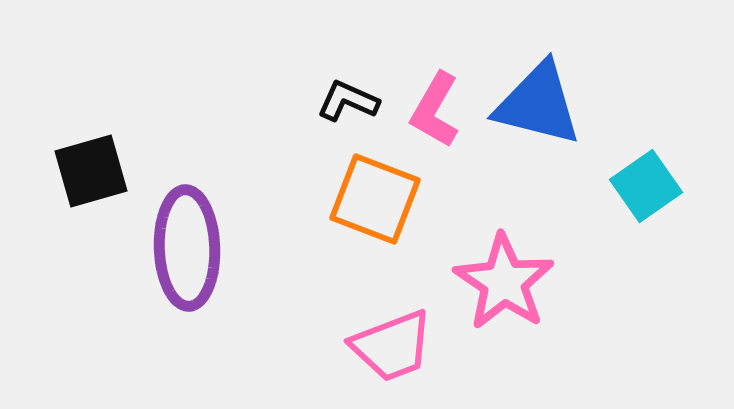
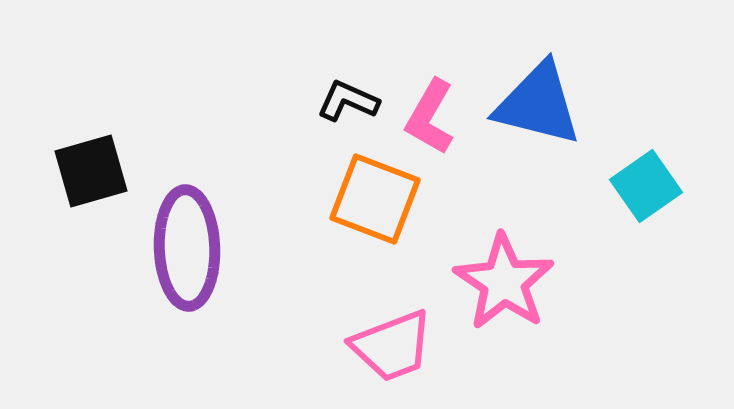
pink L-shape: moved 5 px left, 7 px down
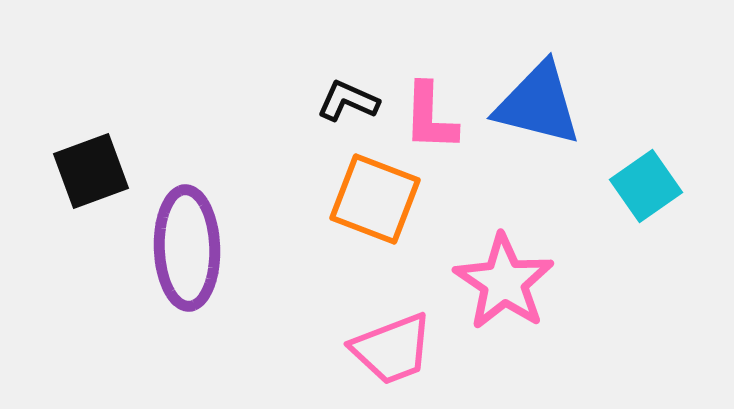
pink L-shape: rotated 28 degrees counterclockwise
black square: rotated 4 degrees counterclockwise
pink trapezoid: moved 3 px down
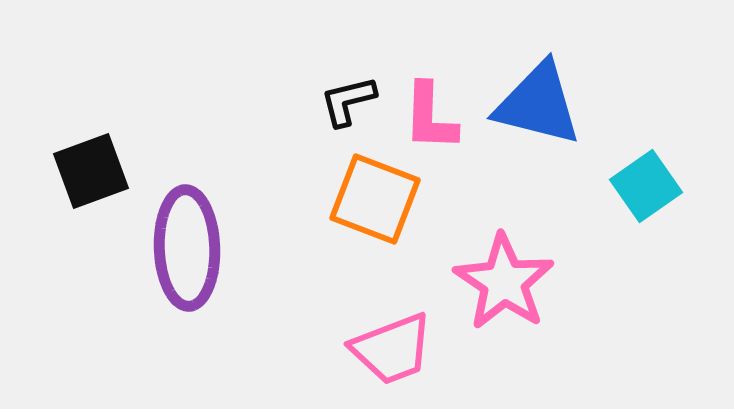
black L-shape: rotated 38 degrees counterclockwise
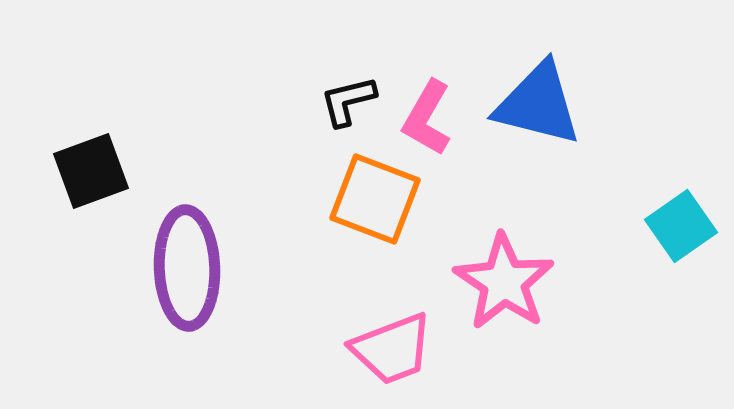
pink L-shape: moved 3 px left, 1 px down; rotated 28 degrees clockwise
cyan square: moved 35 px right, 40 px down
purple ellipse: moved 20 px down
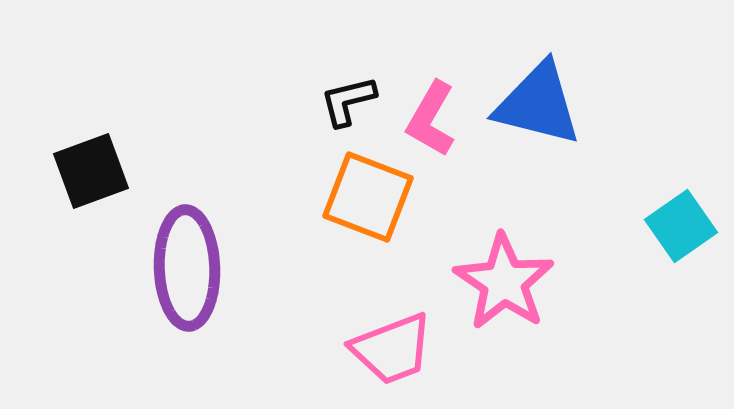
pink L-shape: moved 4 px right, 1 px down
orange square: moved 7 px left, 2 px up
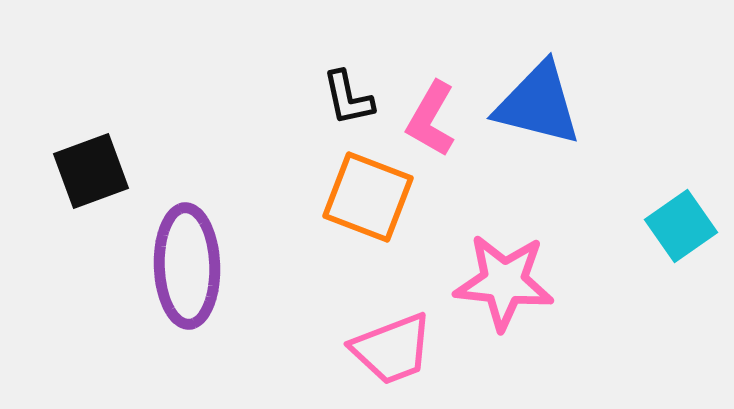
black L-shape: moved 3 px up; rotated 88 degrees counterclockwise
purple ellipse: moved 2 px up
pink star: rotated 28 degrees counterclockwise
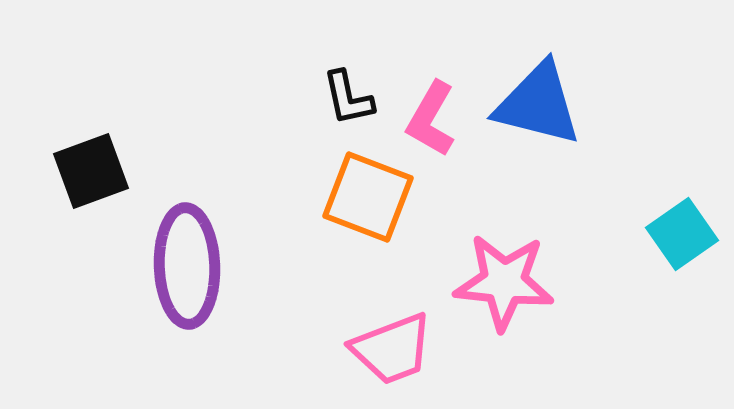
cyan square: moved 1 px right, 8 px down
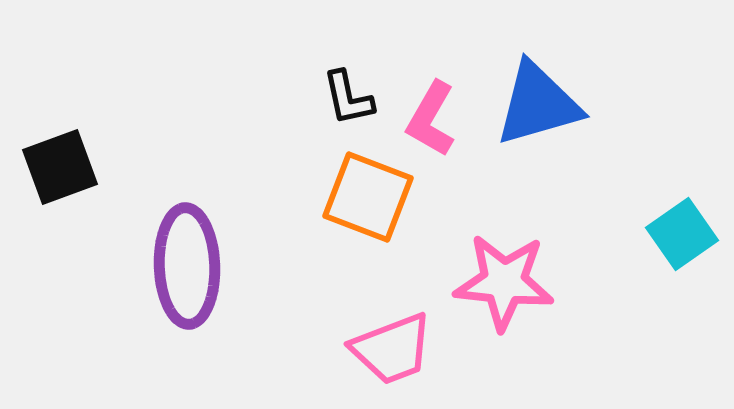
blue triangle: rotated 30 degrees counterclockwise
black square: moved 31 px left, 4 px up
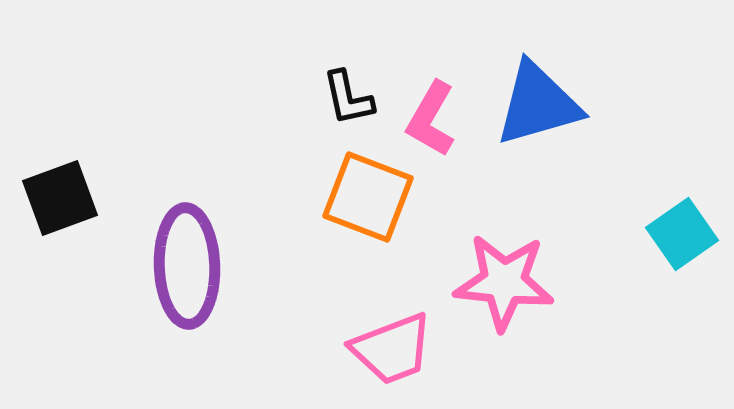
black square: moved 31 px down
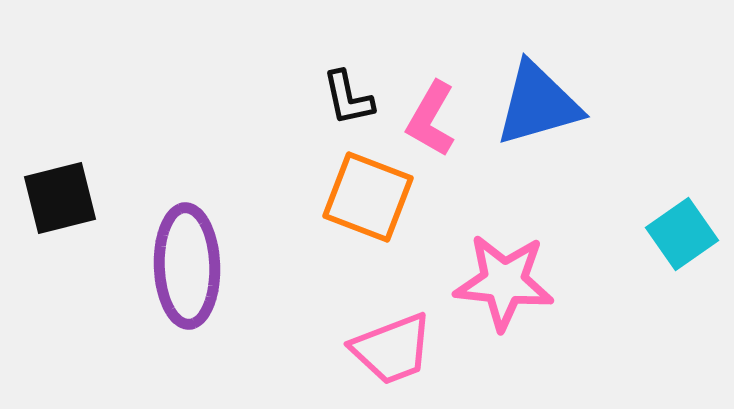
black square: rotated 6 degrees clockwise
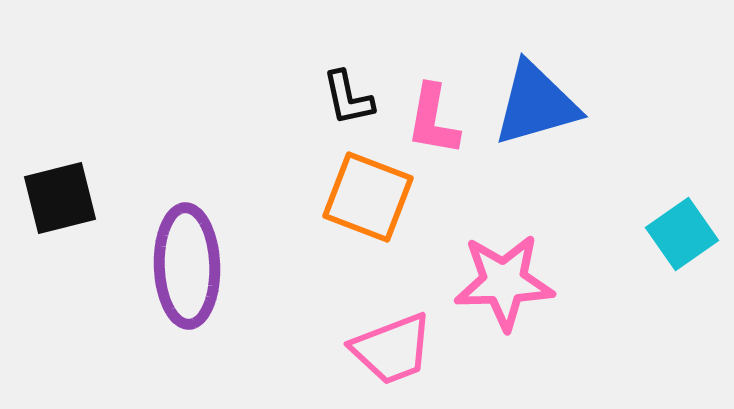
blue triangle: moved 2 px left
pink L-shape: moved 2 px right, 1 px down; rotated 20 degrees counterclockwise
pink star: rotated 8 degrees counterclockwise
